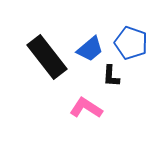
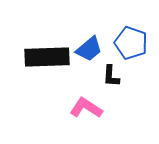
blue trapezoid: moved 1 px left
black rectangle: rotated 54 degrees counterclockwise
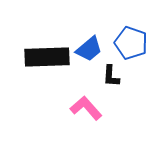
pink L-shape: rotated 16 degrees clockwise
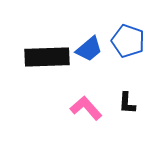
blue pentagon: moved 3 px left, 2 px up
black L-shape: moved 16 px right, 27 px down
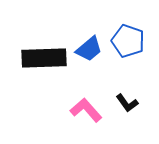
black rectangle: moved 3 px left, 1 px down
black L-shape: rotated 40 degrees counterclockwise
pink L-shape: moved 2 px down
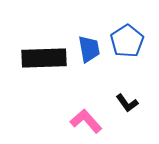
blue pentagon: moved 1 px left; rotated 20 degrees clockwise
blue trapezoid: rotated 60 degrees counterclockwise
pink L-shape: moved 11 px down
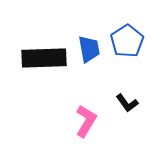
pink L-shape: rotated 72 degrees clockwise
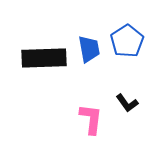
pink L-shape: moved 5 px right, 2 px up; rotated 24 degrees counterclockwise
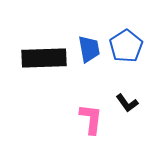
blue pentagon: moved 1 px left, 5 px down
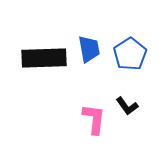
blue pentagon: moved 4 px right, 8 px down
black L-shape: moved 3 px down
pink L-shape: moved 3 px right
